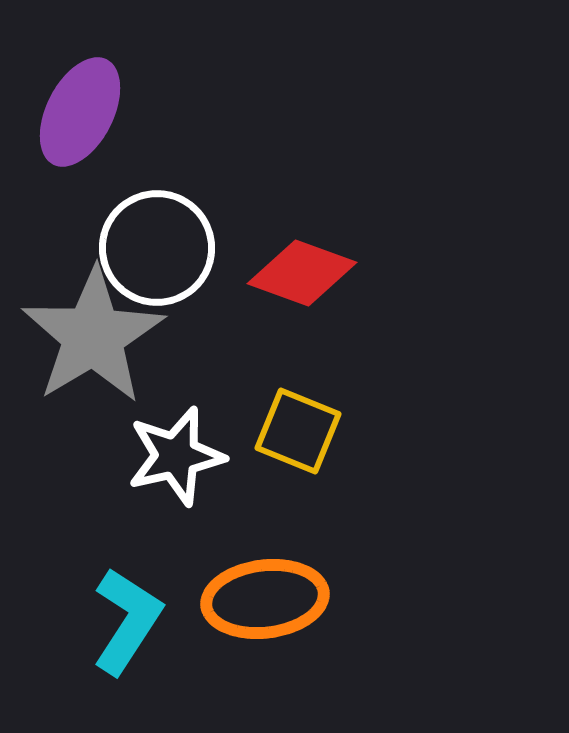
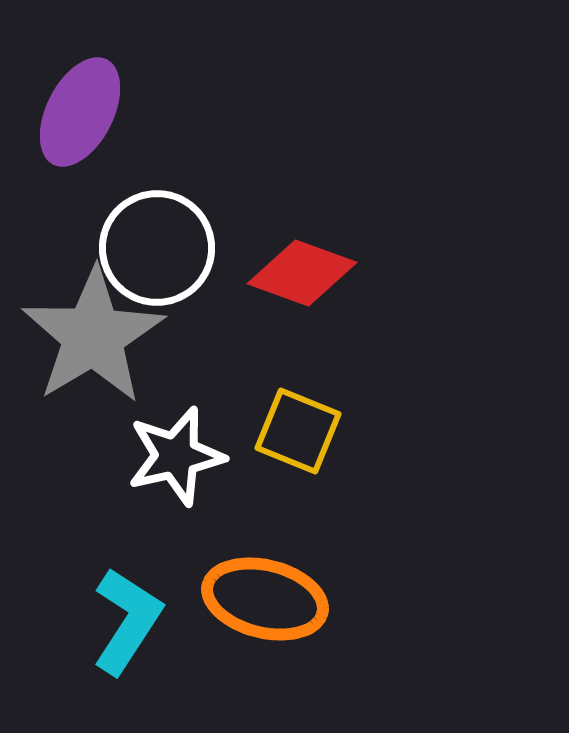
orange ellipse: rotated 21 degrees clockwise
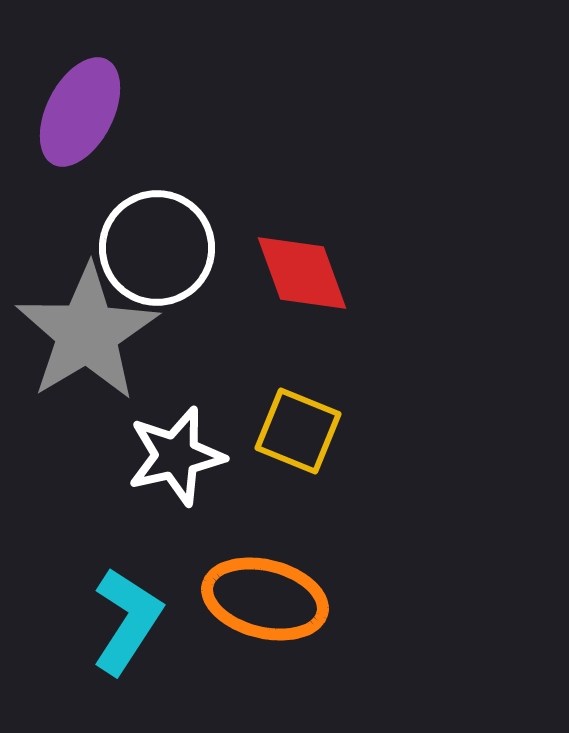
red diamond: rotated 50 degrees clockwise
gray star: moved 6 px left, 3 px up
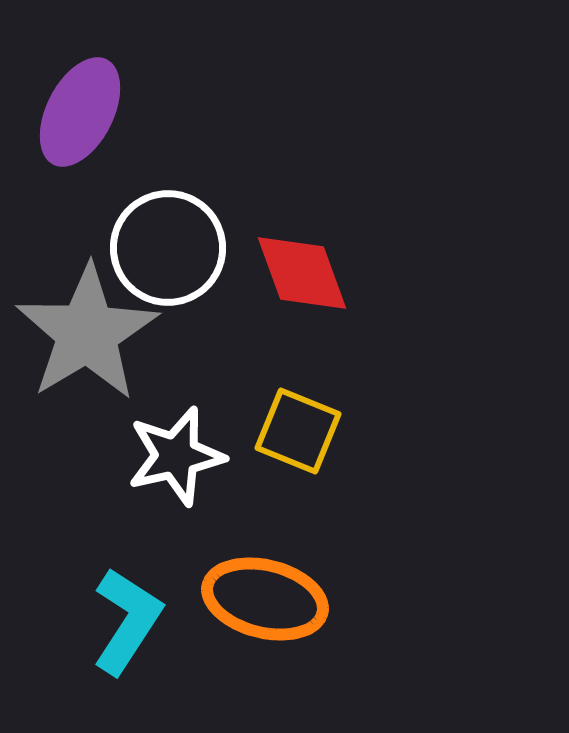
white circle: moved 11 px right
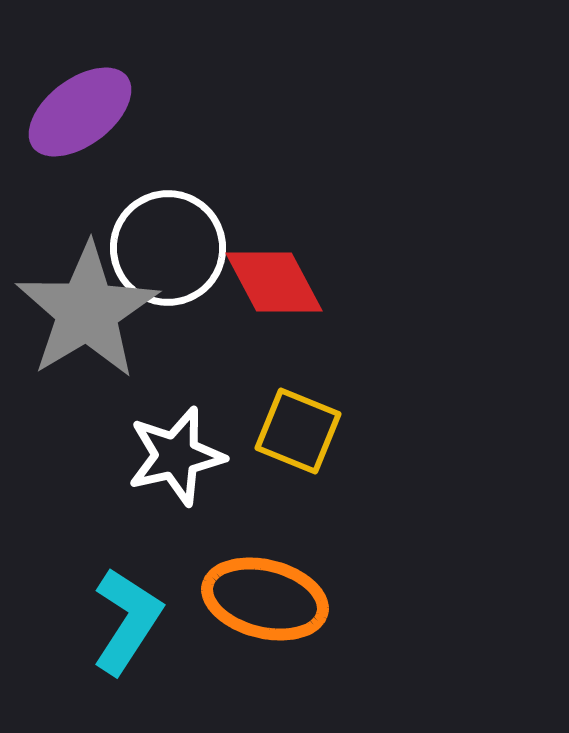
purple ellipse: rotated 26 degrees clockwise
red diamond: moved 28 px left, 9 px down; rotated 8 degrees counterclockwise
gray star: moved 22 px up
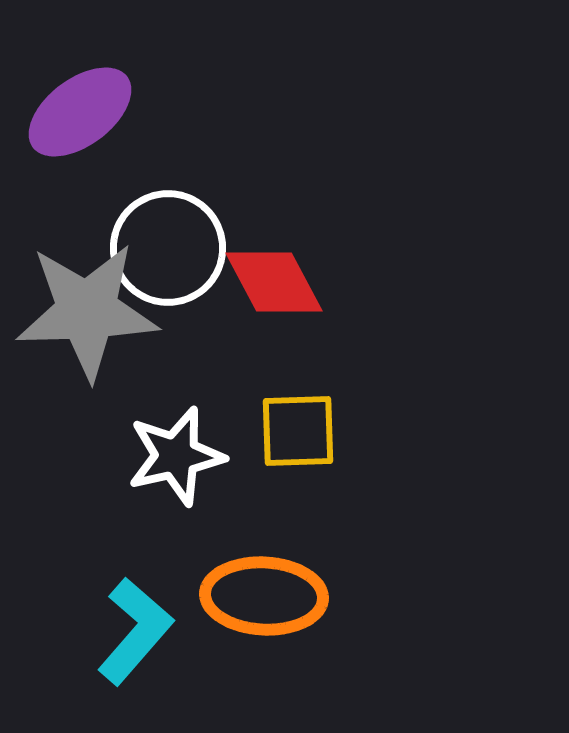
gray star: rotated 29 degrees clockwise
yellow square: rotated 24 degrees counterclockwise
orange ellipse: moved 1 px left, 3 px up; rotated 11 degrees counterclockwise
cyan L-shape: moved 8 px right, 10 px down; rotated 8 degrees clockwise
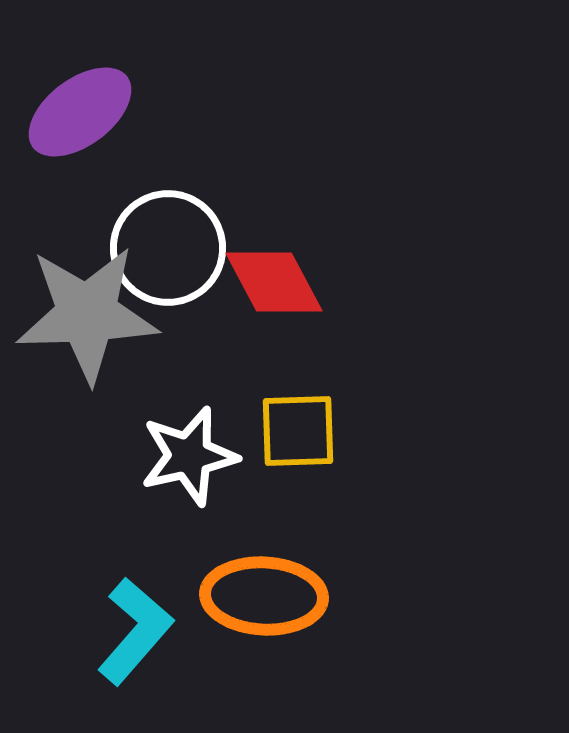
gray star: moved 3 px down
white star: moved 13 px right
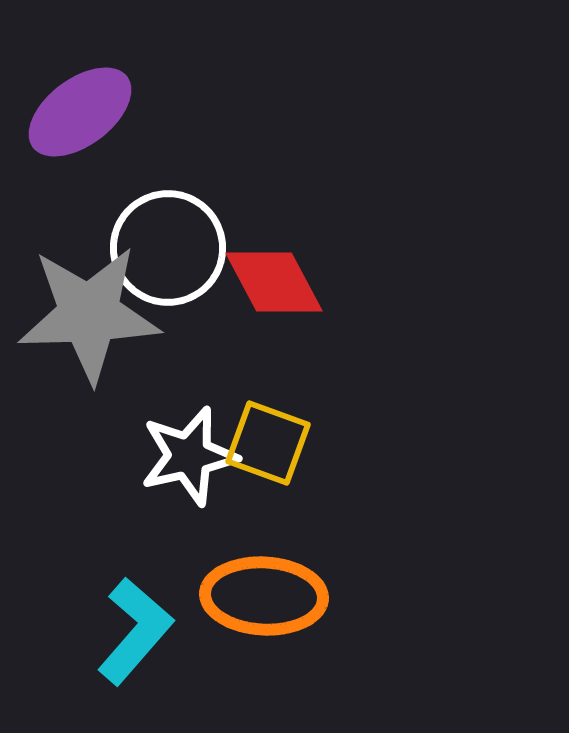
gray star: moved 2 px right
yellow square: moved 30 px left, 12 px down; rotated 22 degrees clockwise
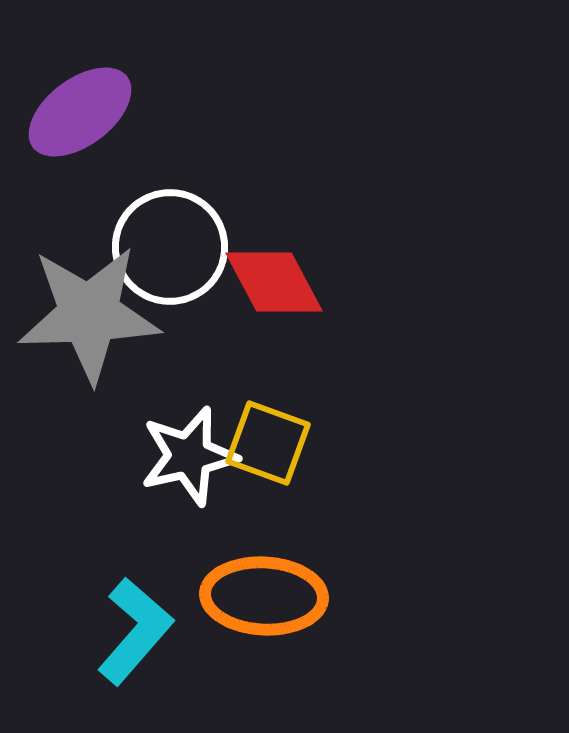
white circle: moved 2 px right, 1 px up
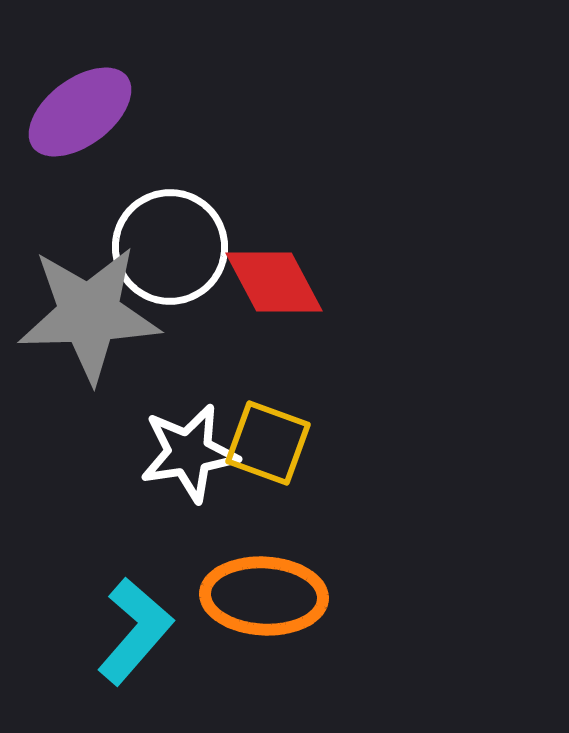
white star: moved 3 px up; rotated 4 degrees clockwise
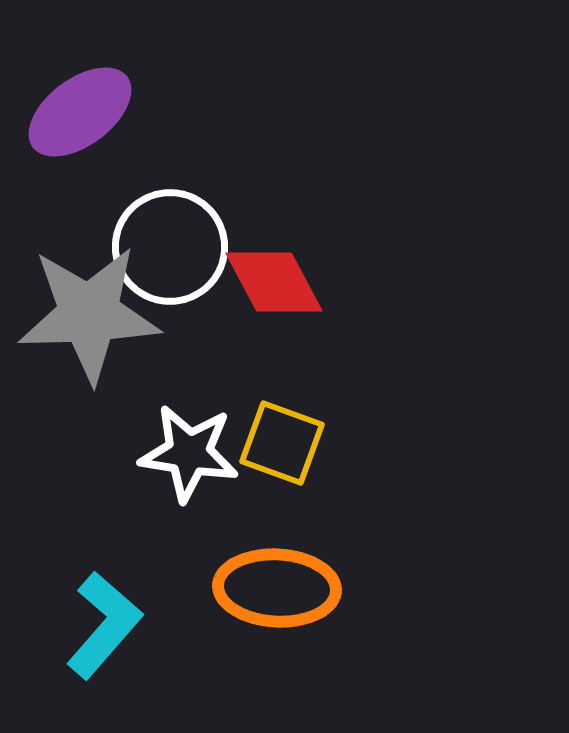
yellow square: moved 14 px right
white star: rotated 18 degrees clockwise
orange ellipse: moved 13 px right, 8 px up
cyan L-shape: moved 31 px left, 6 px up
